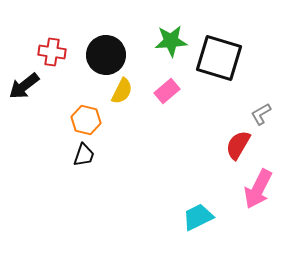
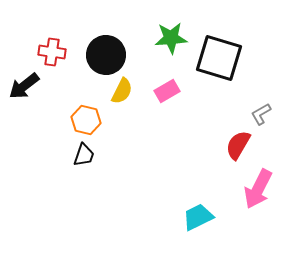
green star: moved 3 px up
pink rectangle: rotated 10 degrees clockwise
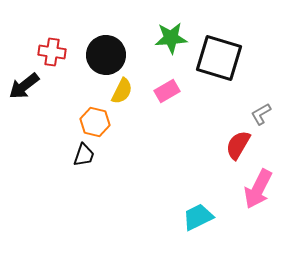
orange hexagon: moved 9 px right, 2 px down
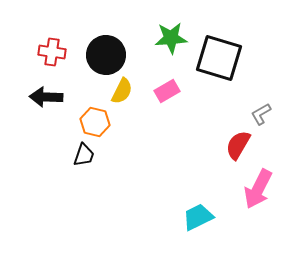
black arrow: moved 22 px right, 11 px down; rotated 40 degrees clockwise
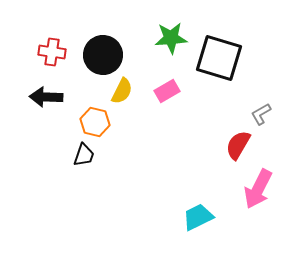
black circle: moved 3 px left
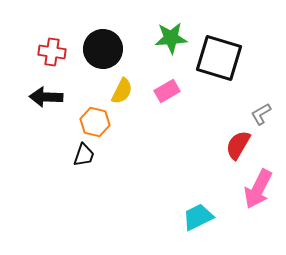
black circle: moved 6 px up
